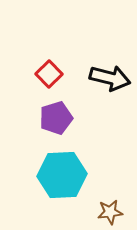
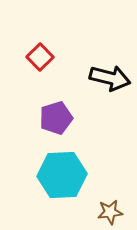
red square: moved 9 px left, 17 px up
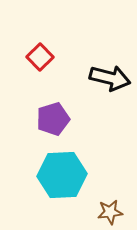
purple pentagon: moved 3 px left, 1 px down
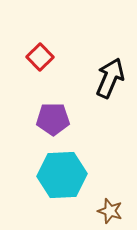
black arrow: rotated 81 degrees counterclockwise
purple pentagon: rotated 16 degrees clockwise
brown star: moved 1 px up; rotated 25 degrees clockwise
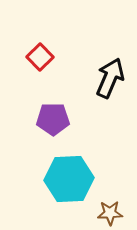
cyan hexagon: moved 7 px right, 4 px down
brown star: moved 2 px down; rotated 20 degrees counterclockwise
